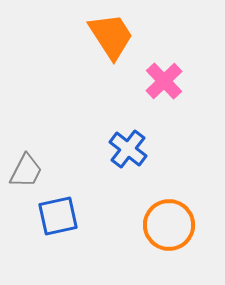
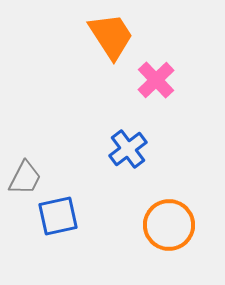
pink cross: moved 8 px left, 1 px up
blue cross: rotated 15 degrees clockwise
gray trapezoid: moved 1 px left, 7 px down
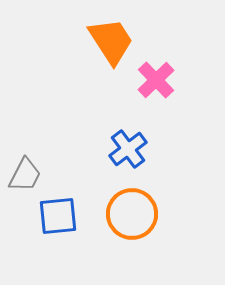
orange trapezoid: moved 5 px down
gray trapezoid: moved 3 px up
blue square: rotated 6 degrees clockwise
orange circle: moved 37 px left, 11 px up
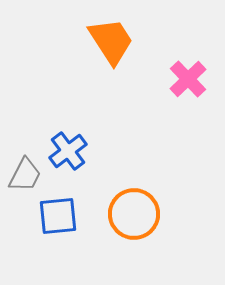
pink cross: moved 32 px right, 1 px up
blue cross: moved 60 px left, 2 px down
orange circle: moved 2 px right
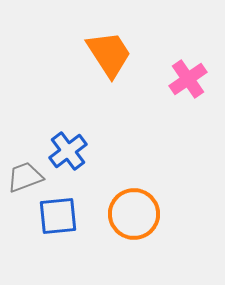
orange trapezoid: moved 2 px left, 13 px down
pink cross: rotated 9 degrees clockwise
gray trapezoid: moved 2 px down; rotated 138 degrees counterclockwise
